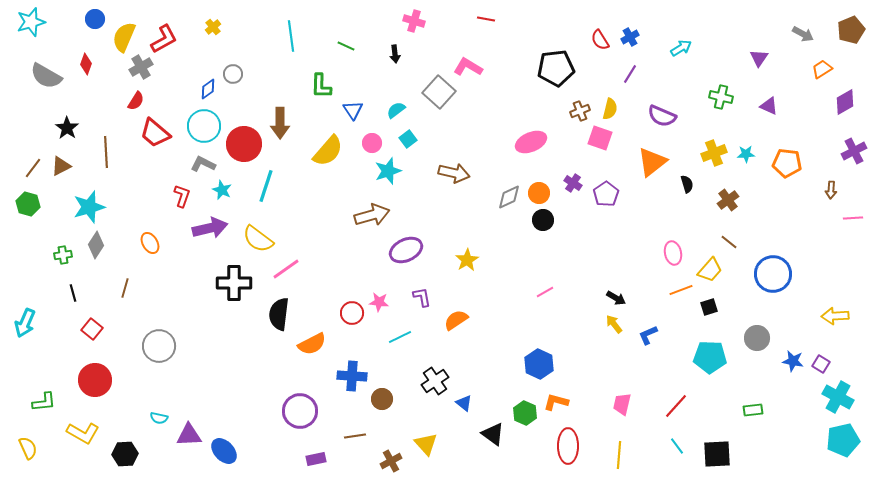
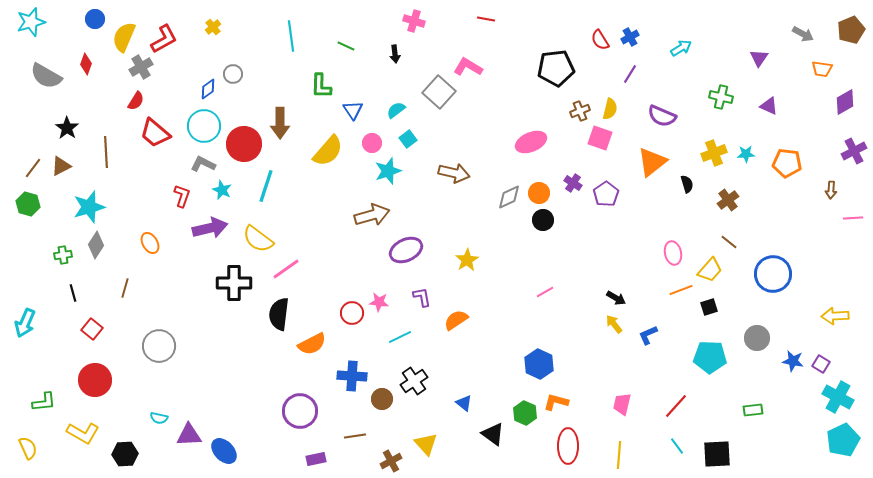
orange trapezoid at (822, 69): rotated 140 degrees counterclockwise
black cross at (435, 381): moved 21 px left
cyan pentagon at (843, 440): rotated 12 degrees counterclockwise
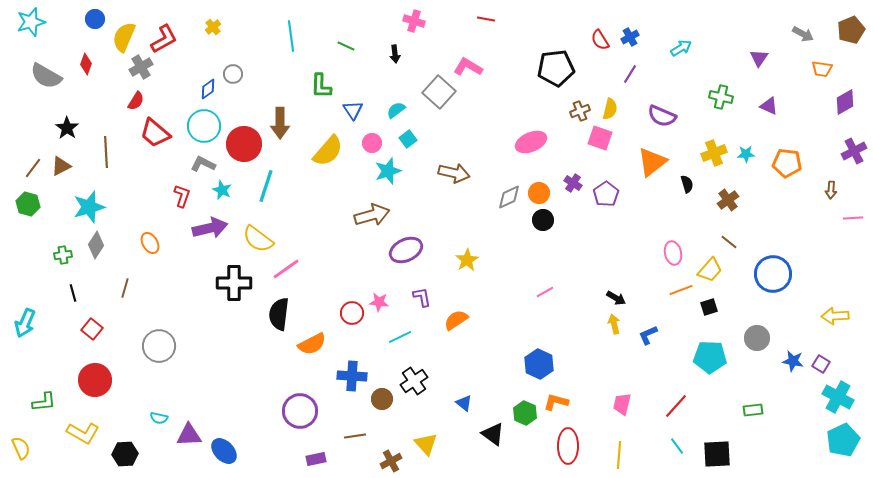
yellow arrow at (614, 324): rotated 24 degrees clockwise
yellow semicircle at (28, 448): moved 7 px left
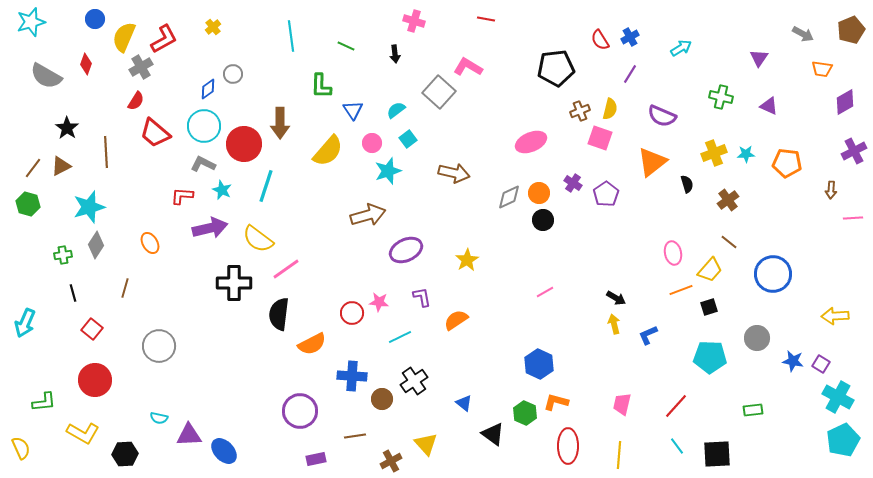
red L-shape at (182, 196): rotated 105 degrees counterclockwise
brown arrow at (372, 215): moved 4 px left
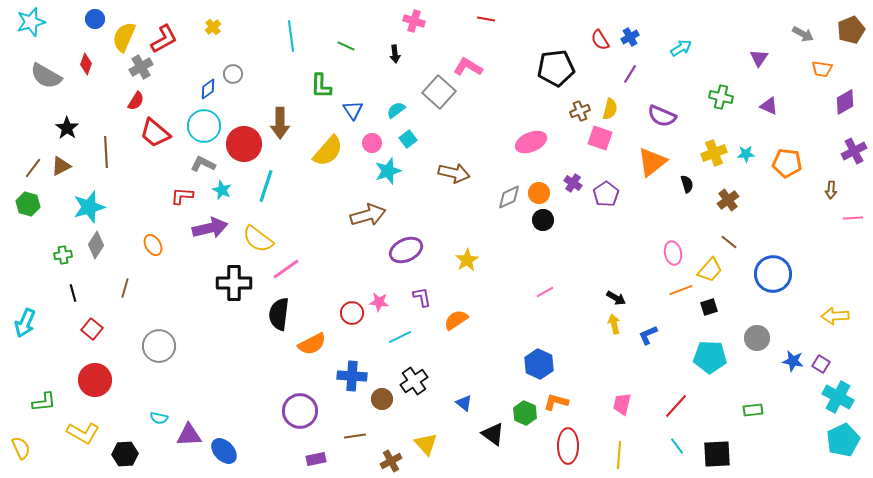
orange ellipse at (150, 243): moved 3 px right, 2 px down
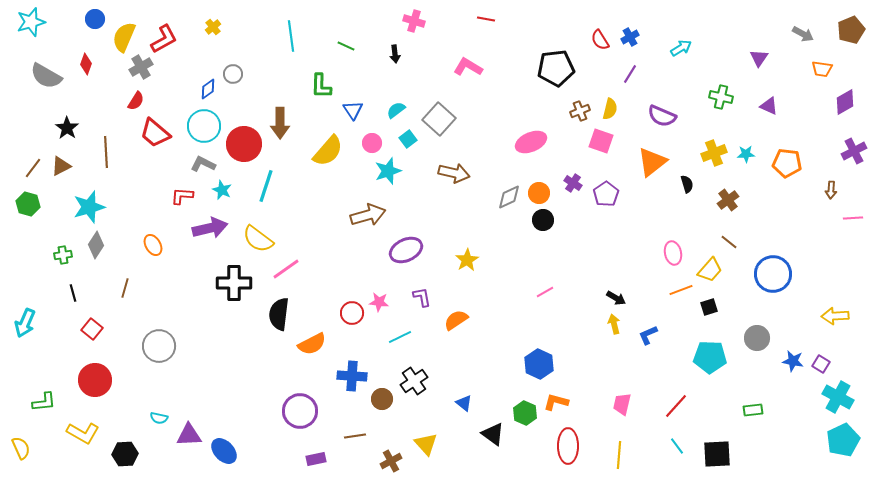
gray square at (439, 92): moved 27 px down
pink square at (600, 138): moved 1 px right, 3 px down
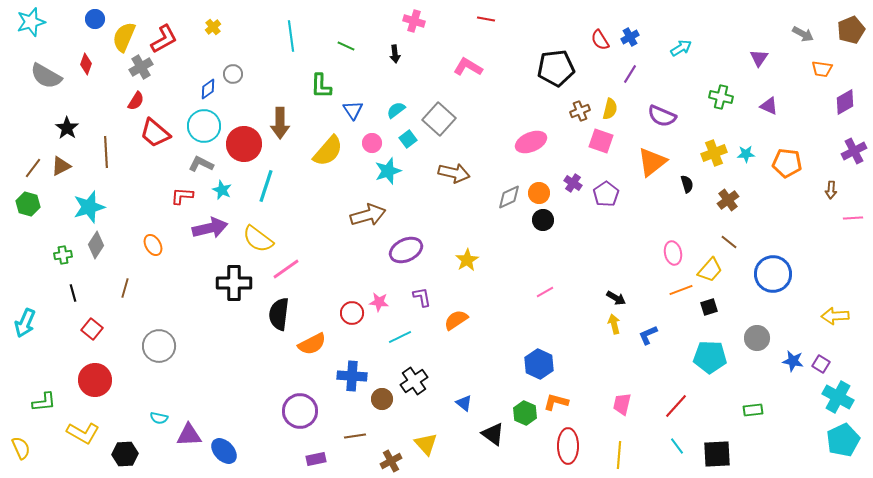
gray L-shape at (203, 164): moved 2 px left
